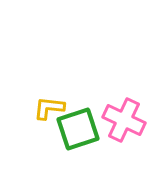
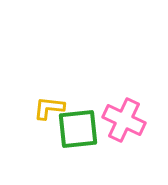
green square: rotated 12 degrees clockwise
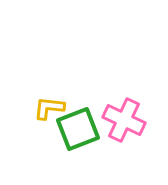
green square: rotated 15 degrees counterclockwise
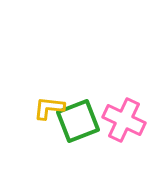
green square: moved 8 px up
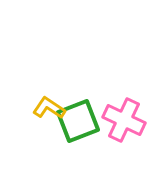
yellow L-shape: rotated 28 degrees clockwise
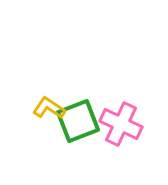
pink cross: moved 3 px left, 4 px down
